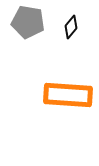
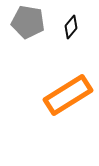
orange rectangle: rotated 36 degrees counterclockwise
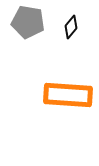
orange rectangle: rotated 36 degrees clockwise
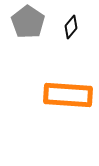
gray pentagon: rotated 24 degrees clockwise
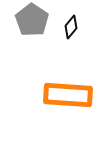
gray pentagon: moved 4 px right, 2 px up
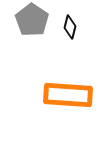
black diamond: moved 1 px left; rotated 25 degrees counterclockwise
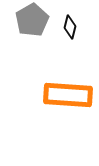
gray pentagon: rotated 8 degrees clockwise
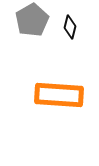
orange rectangle: moved 9 px left
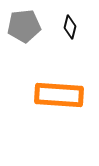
gray pentagon: moved 8 px left, 6 px down; rotated 24 degrees clockwise
